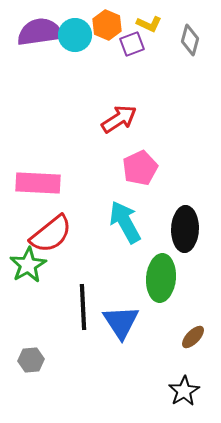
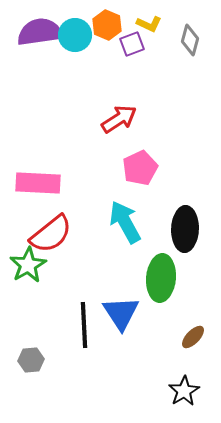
black line: moved 1 px right, 18 px down
blue triangle: moved 9 px up
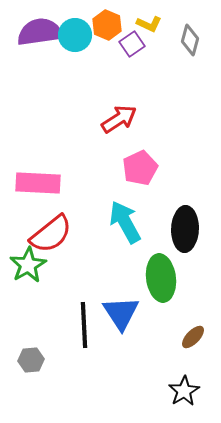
purple square: rotated 15 degrees counterclockwise
green ellipse: rotated 12 degrees counterclockwise
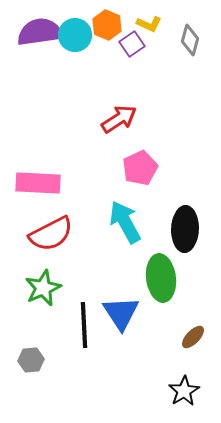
red semicircle: rotated 12 degrees clockwise
green star: moved 15 px right, 23 px down; rotated 6 degrees clockwise
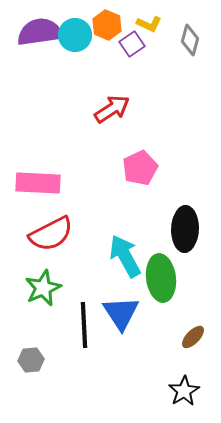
red arrow: moved 7 px left, 10 px up
cyan arrow: moved 34 px down
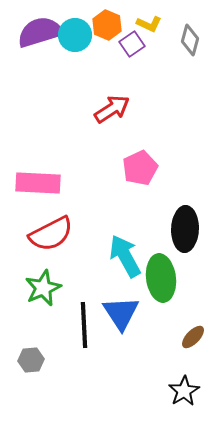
purple semicircle: rotated 9 degrees counterclockwise
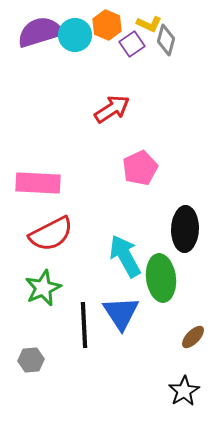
gray diamond: moved 24 px left
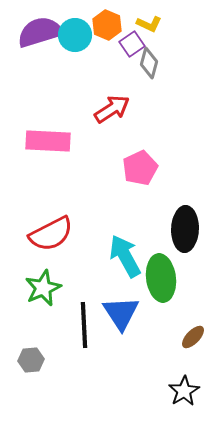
gray diamond: moved 17 px left, 23 px down
pink rectangle: moved 10 px right, 42 px up
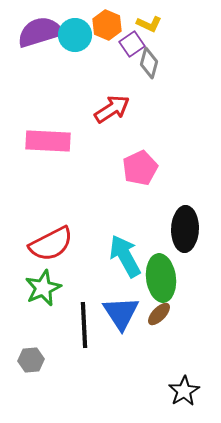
red semicircle: moved 10 px down
brown ellipse: moved 34 px left, 23 px up
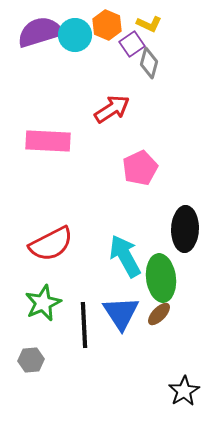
green star: moved 15 px down
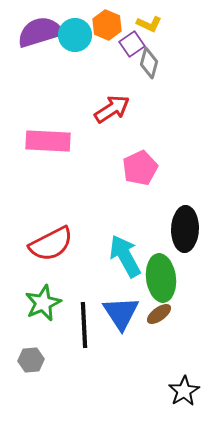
brown ellipse: rotated 10 degrees clockwise
